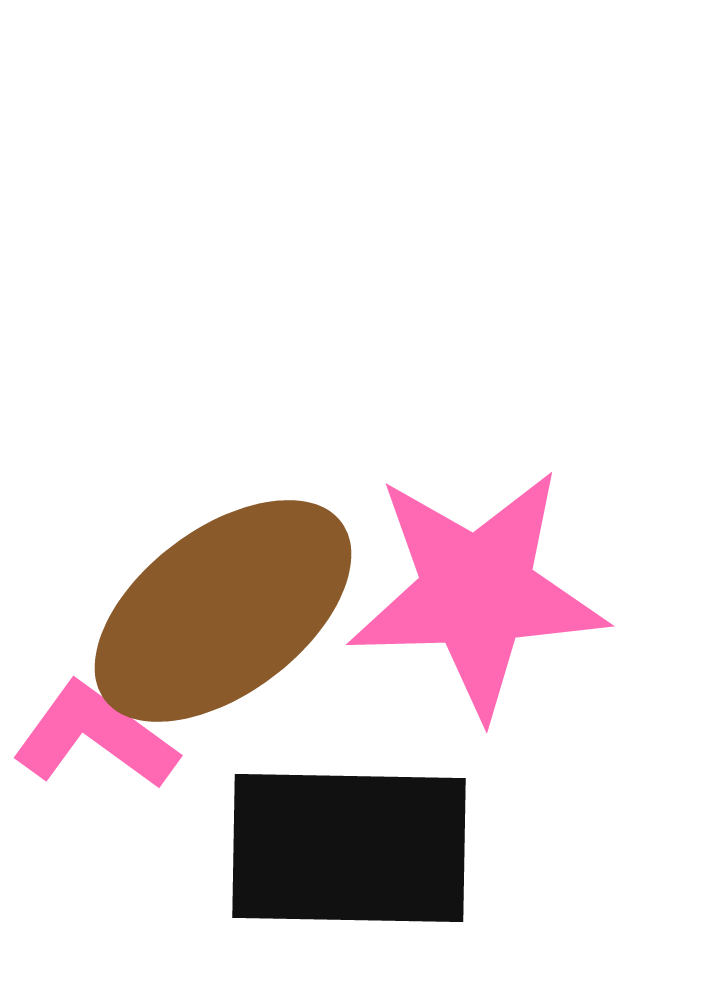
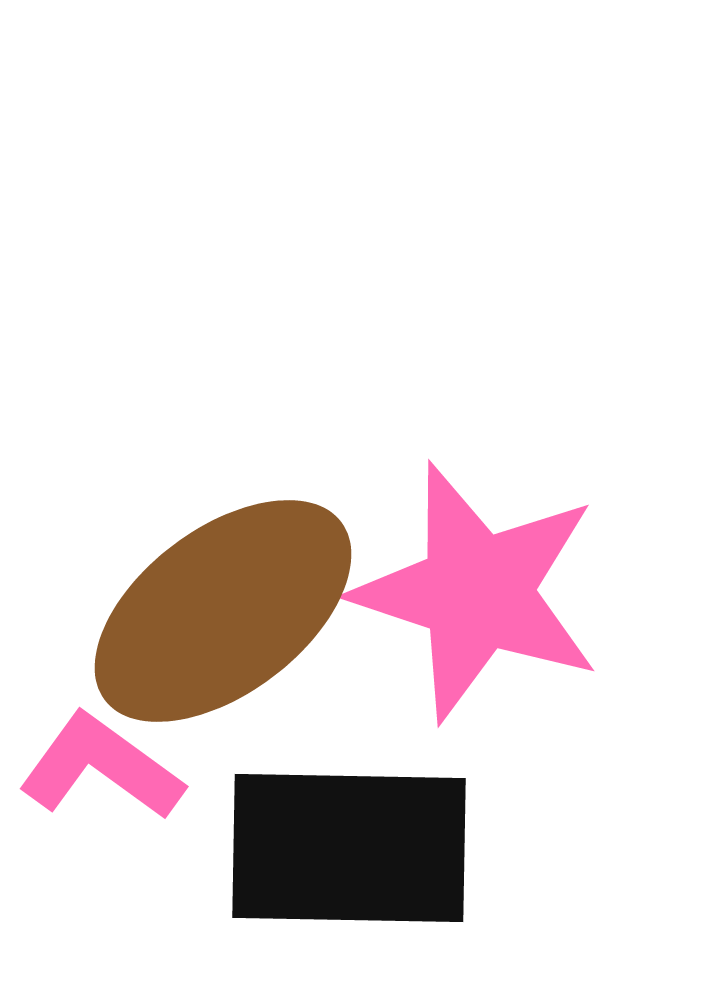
pink star: rotated 20 degrees clockwise
pink L-shape: moved 6 px right, 31 px down
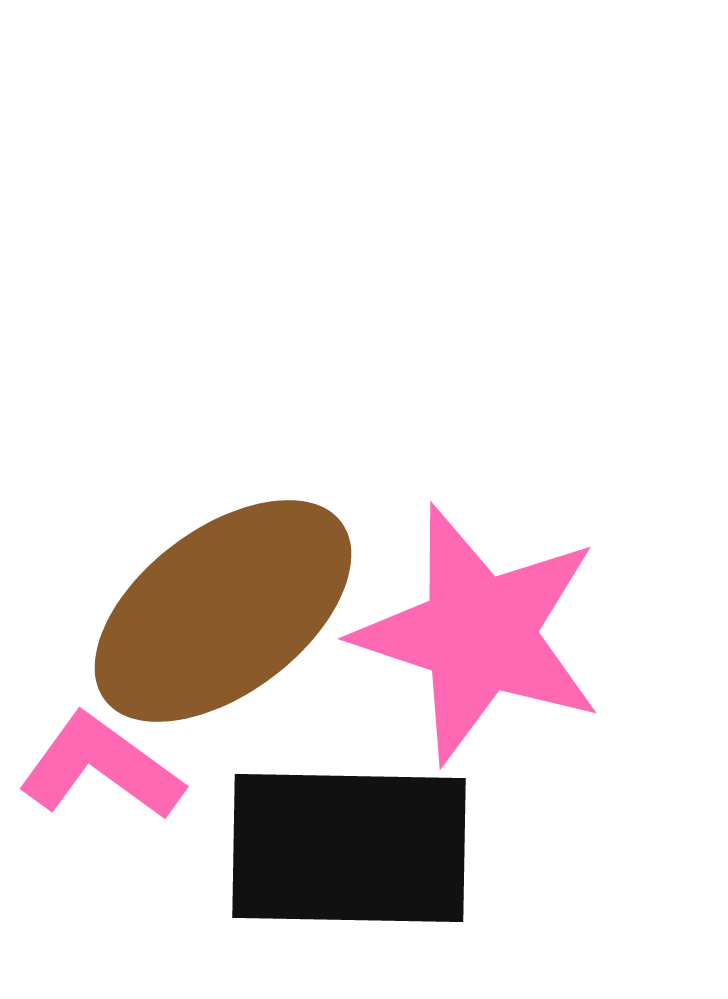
pink star: moved 2 px right, 42 px down
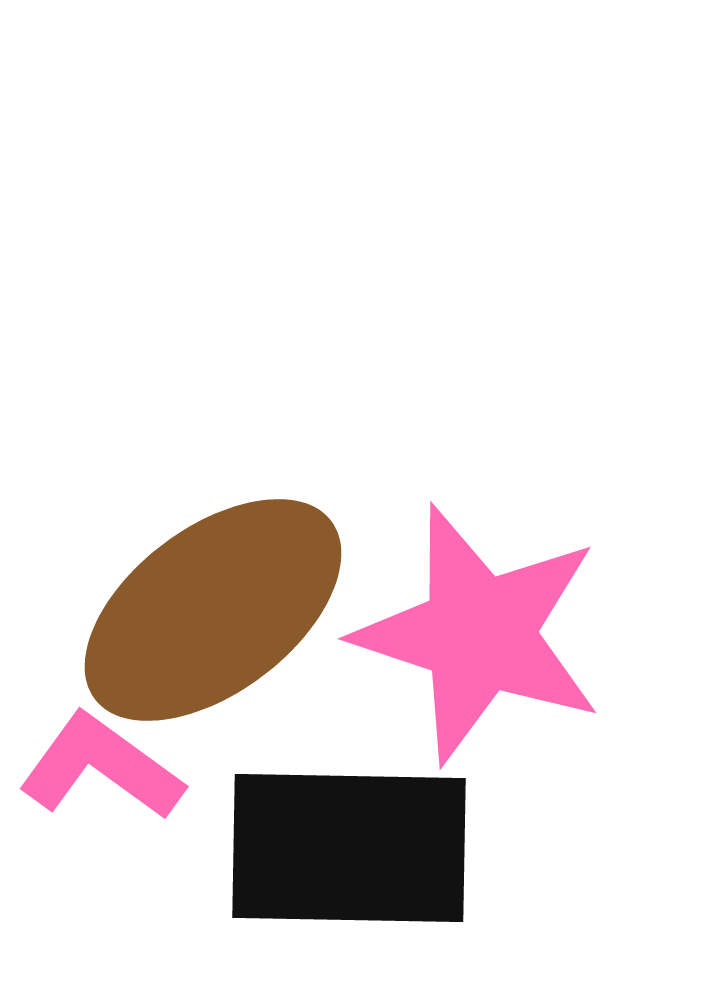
brown ellipse: moved 10 px left, 1 px up
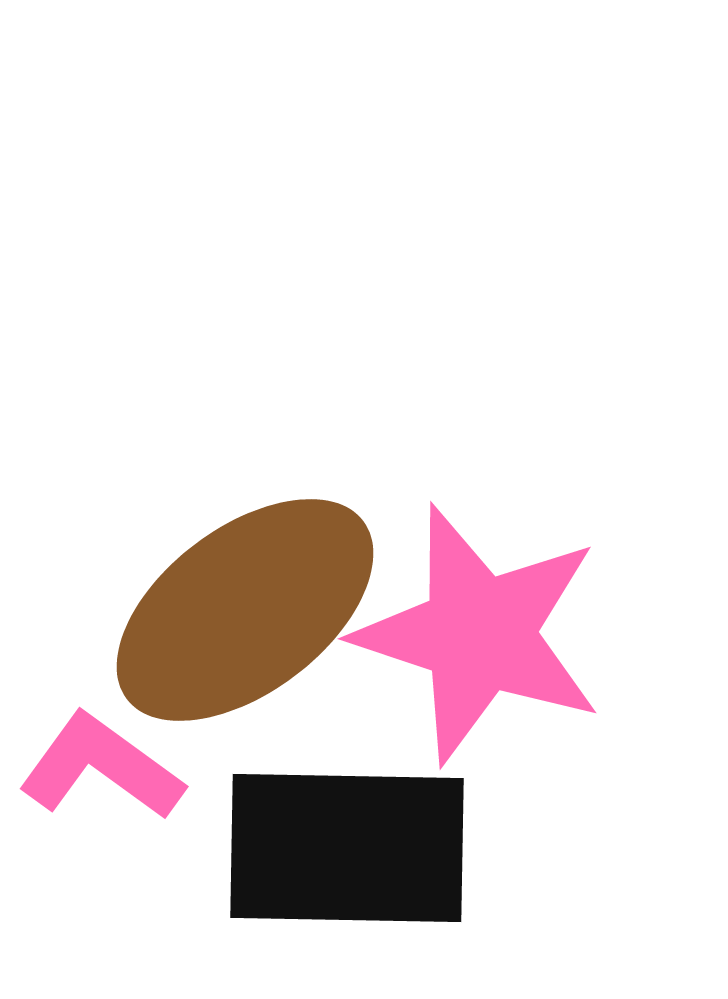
brown ellipse: moved 32 px right
black rectangle: moved 2 px left
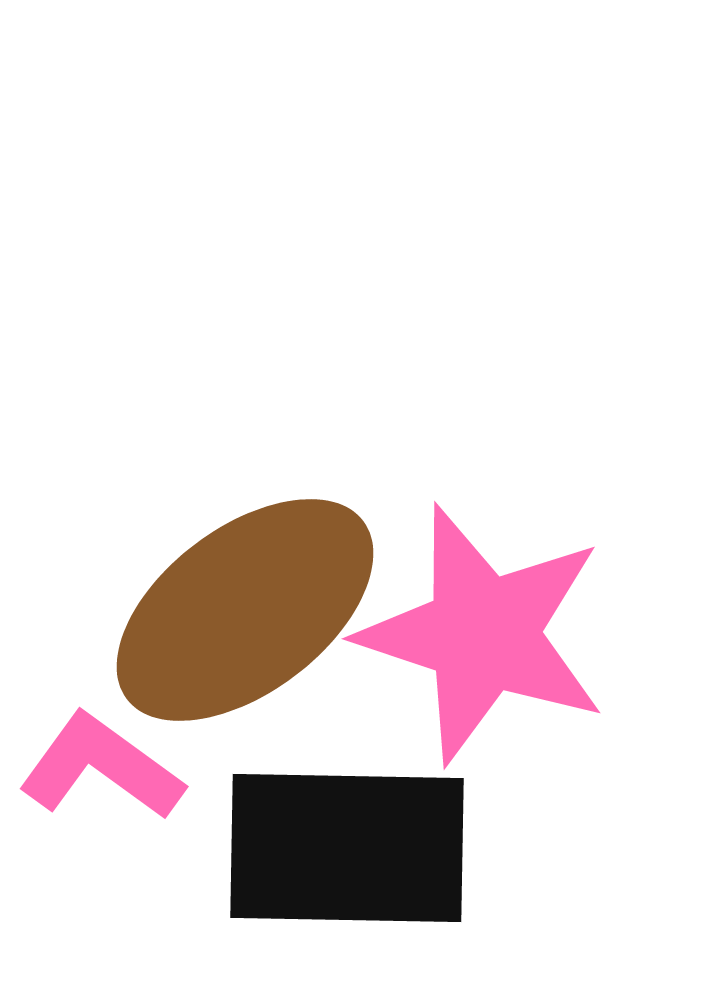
pink star: moved 4 px right
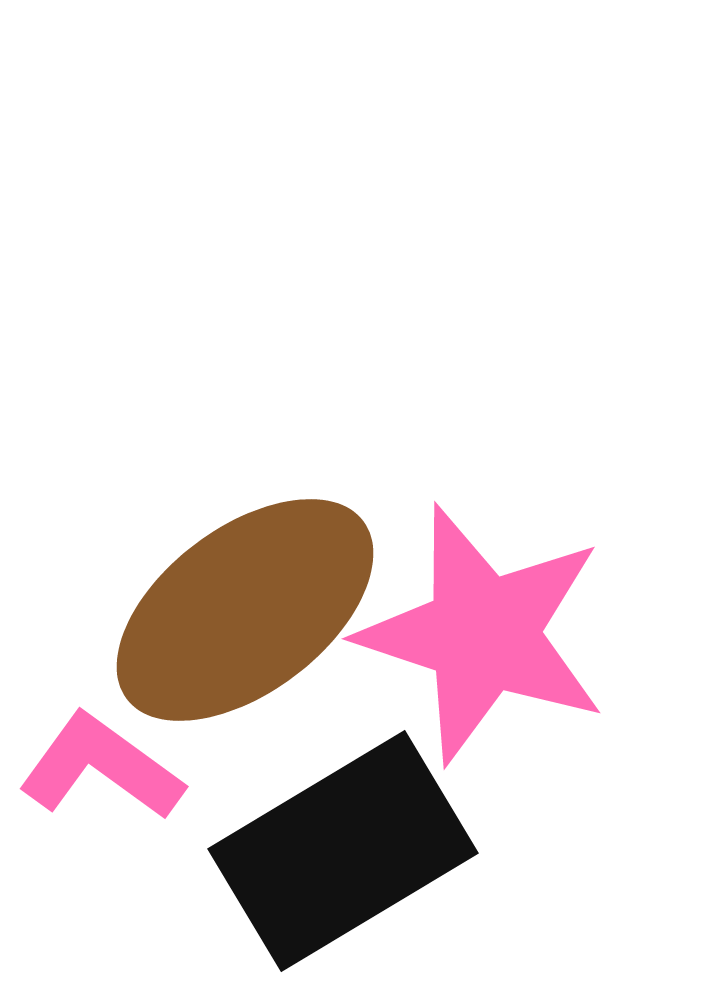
black rectangle: moved 4 px left, 3 px down; rotated 32 degrees counterclockwise
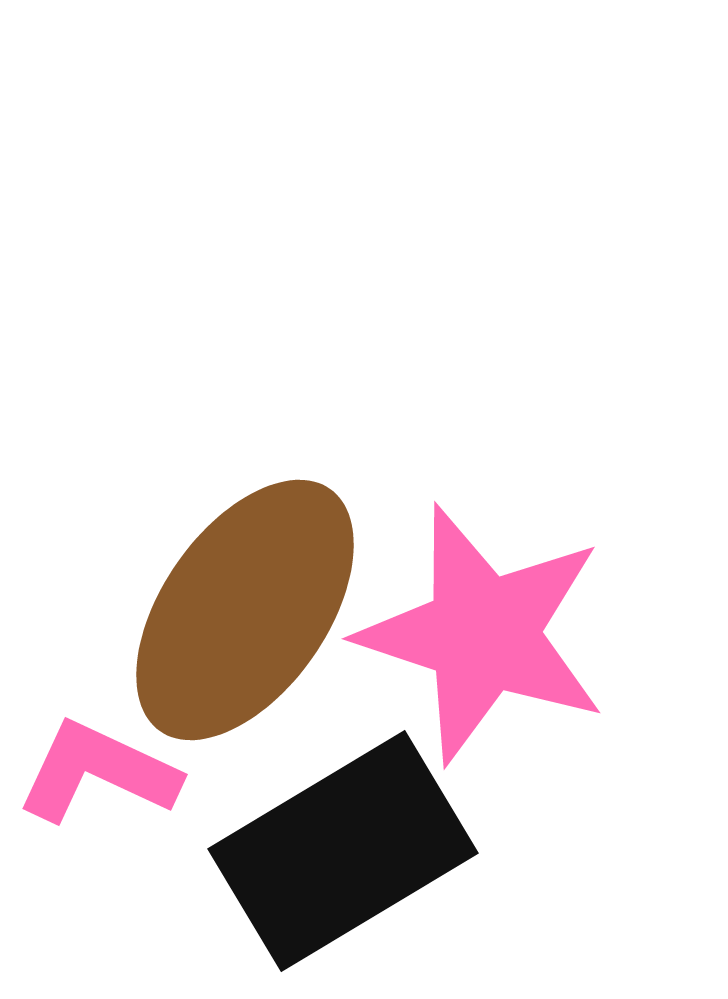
brown ellipse: rotated 18 degrees counterclockwise
pink L-shape: moved 3 px left, 5 px down; rotated 11 degrees counterclockwise
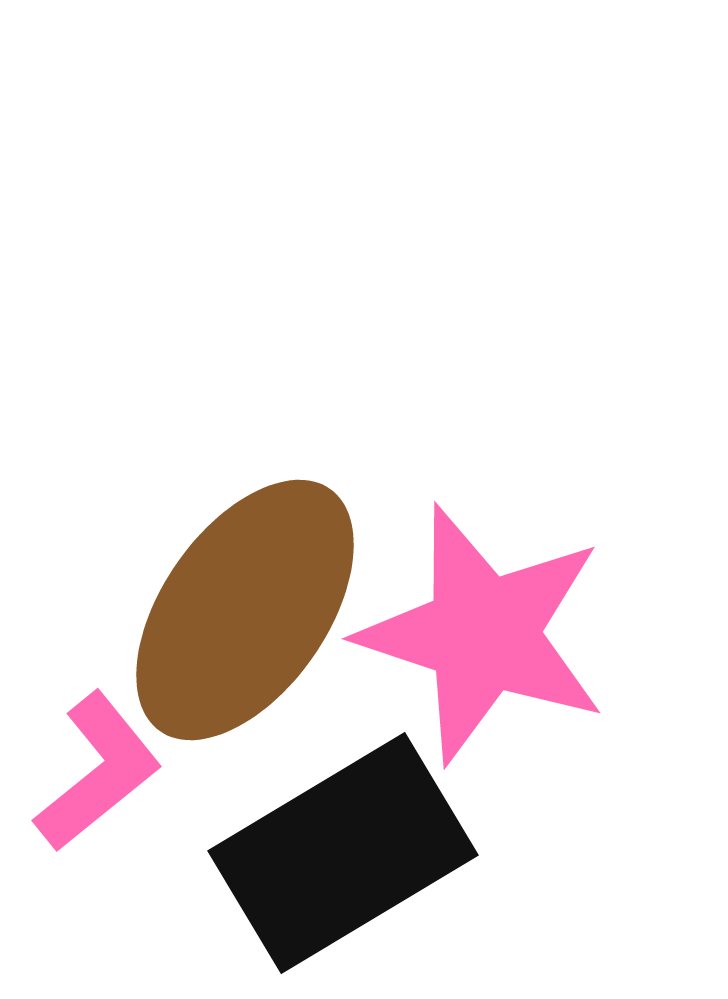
pink L-shape: rotated 116 degrees clockwise
black rectangle: moved 2 px down
